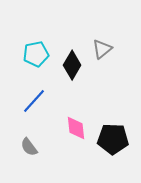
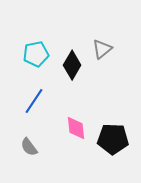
blue line: rotated 8 degrees counterclockwise
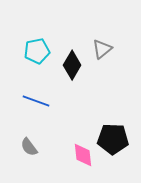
cyan pentagon: moved 1 px right, 3 px up
blue line: moved 2 px right; rotated 76 degrees clockwise
pink diamond: moved 7 px right, 27 px down
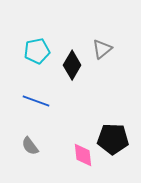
gray semicircle: moved 1 px right, 1 px up
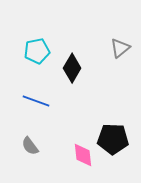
gray triangle: moved 18 px right, 1 px up
black diamond: moved 3 px down
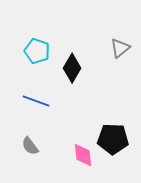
cyan pentagon: rotated 30 degrees clockwise
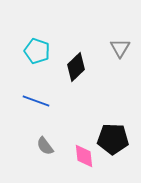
gray triangle: rotated 20 degrees counterclockwise
black diamond: moved 4 px right, 1 px up; rotated 16 degrees clockwise
gray semicircle: moved 15 px right
pink diamond: moved 1 px right, 1 px down
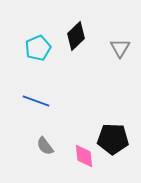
cyan pentagon: moved 1 px right, 3 px up; rotated 30 degrees clockwise
black diamond: moved 31 px up
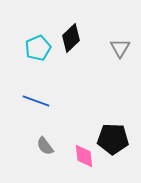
black diamond: moved 5 px left, 2 px down
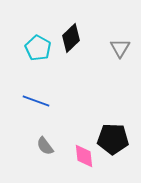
cyan pentagon: rotated 20 degrees counterclockwise
